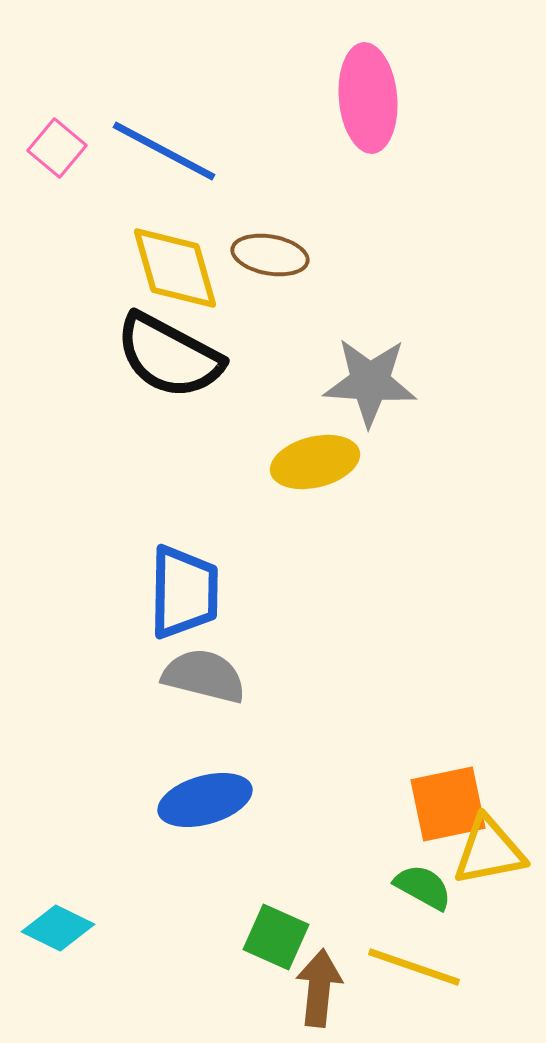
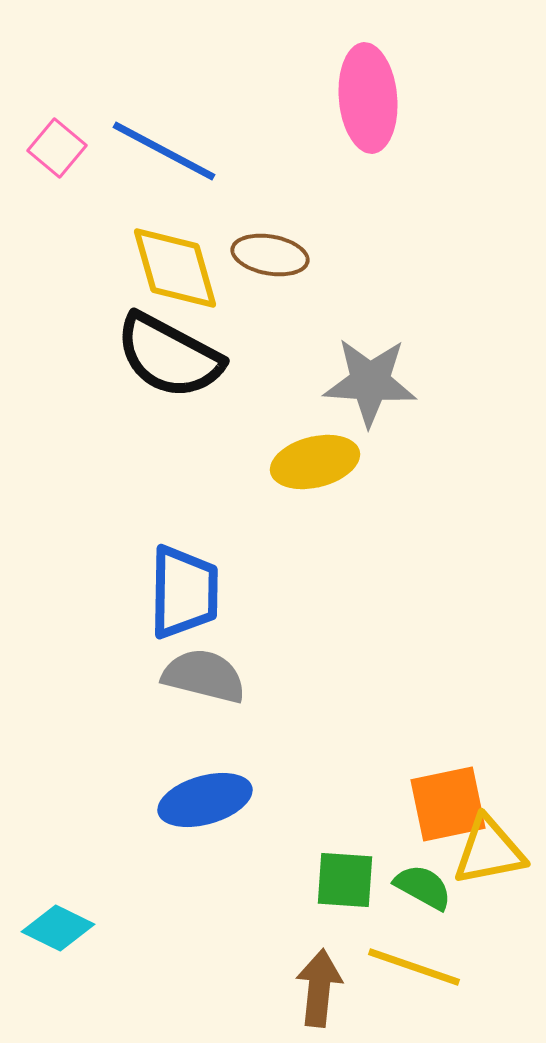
green square: moved 69 px right, 57 px up; rotated 20 degrees counterclockwise
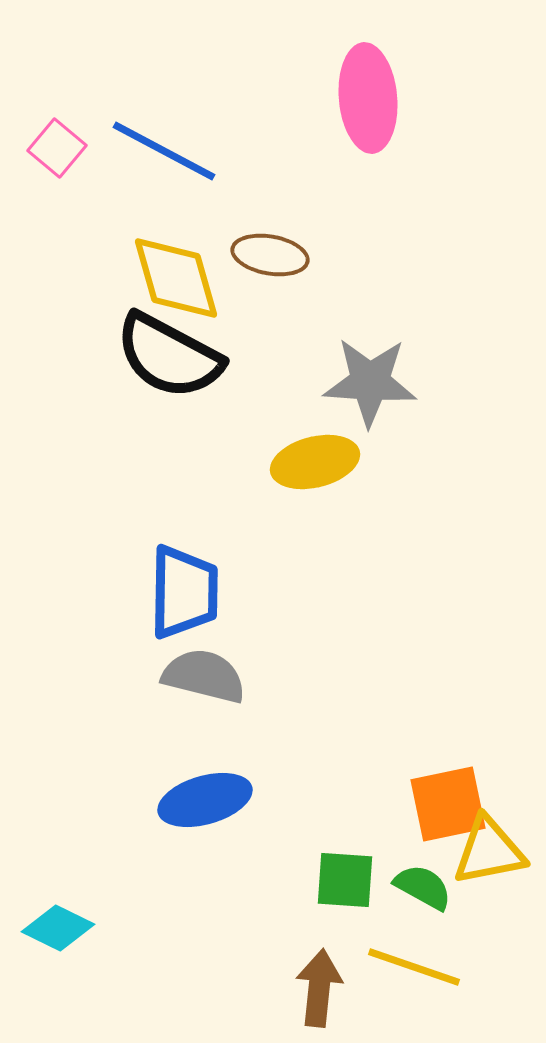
yellow diamond: moved 1 px right, 10 px down
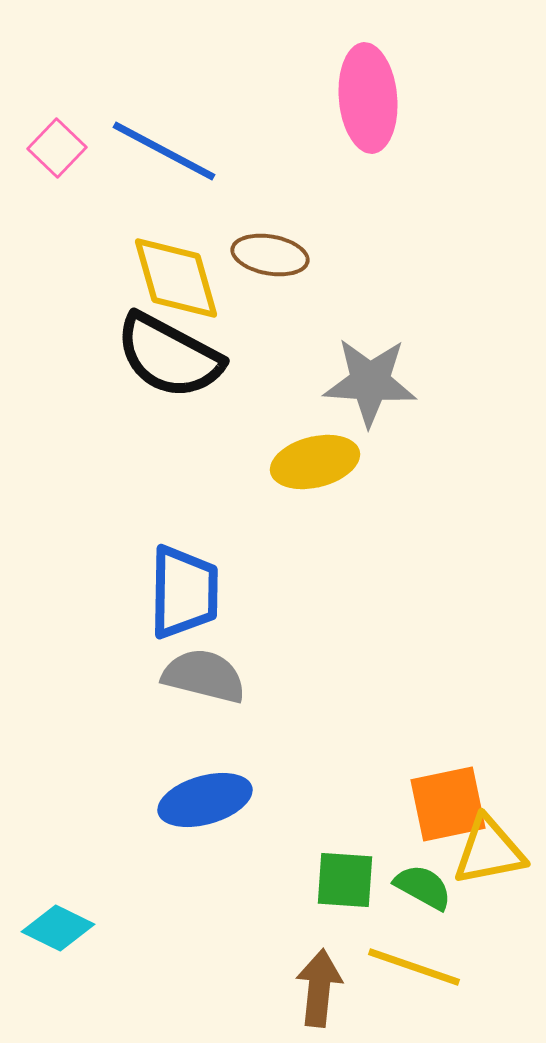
pink square: rotated 4 degrees clockwise
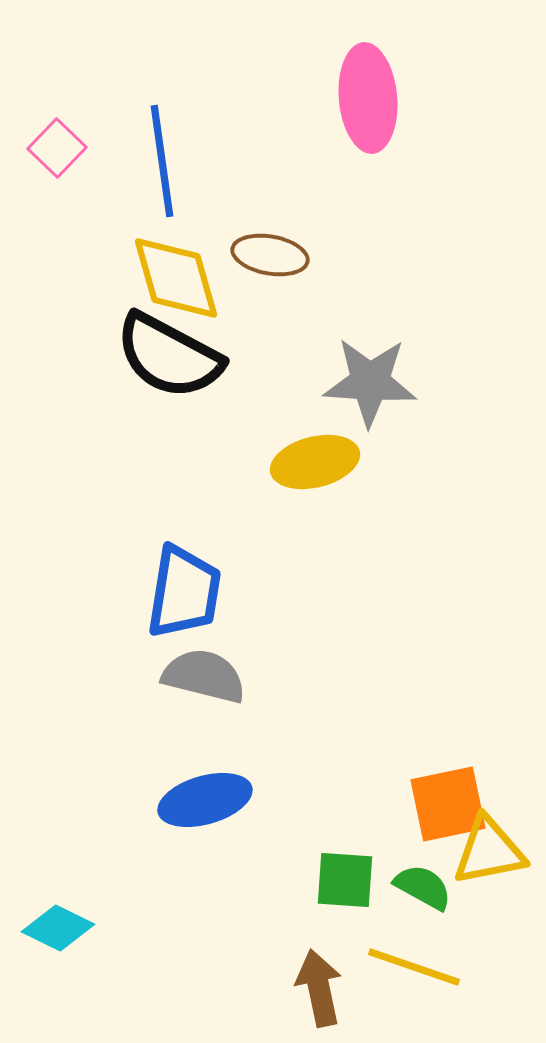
blue line: moved 2 px left, 10 px down; rotated 54 degrees clockwise
blue trapezoid: rotated 8 degrees clockwise
brown arrow: rotated 18 degrees counterclockwise
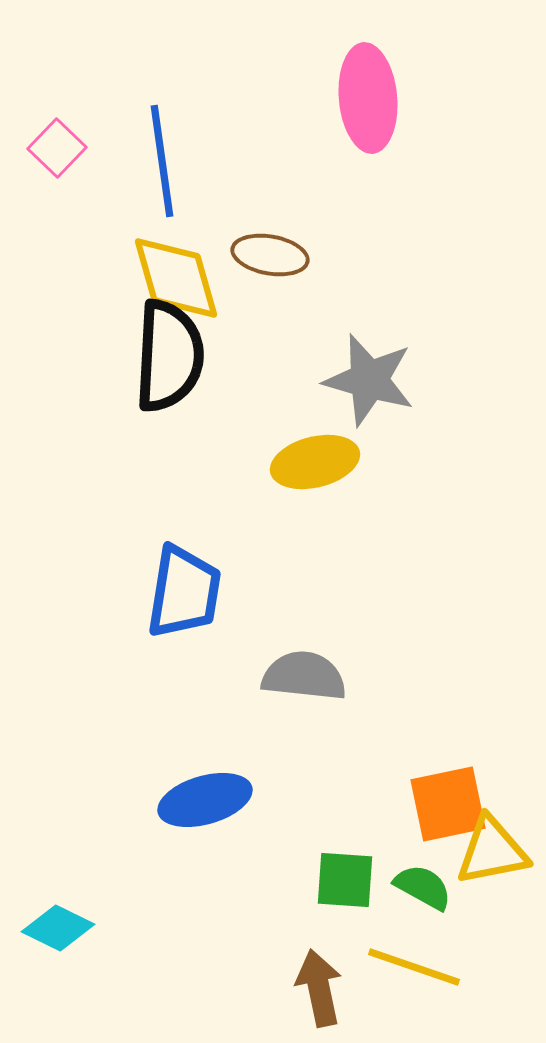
black semicircle: rotated 115 degrees counterclockwise
gray star: moved 1 px left, 2 px up; rotated 12 degrees clockwise
gray semicircle: moved 100 px right; rotated 8 degrees counterclockwise
yellow triangle: moved 3 px right
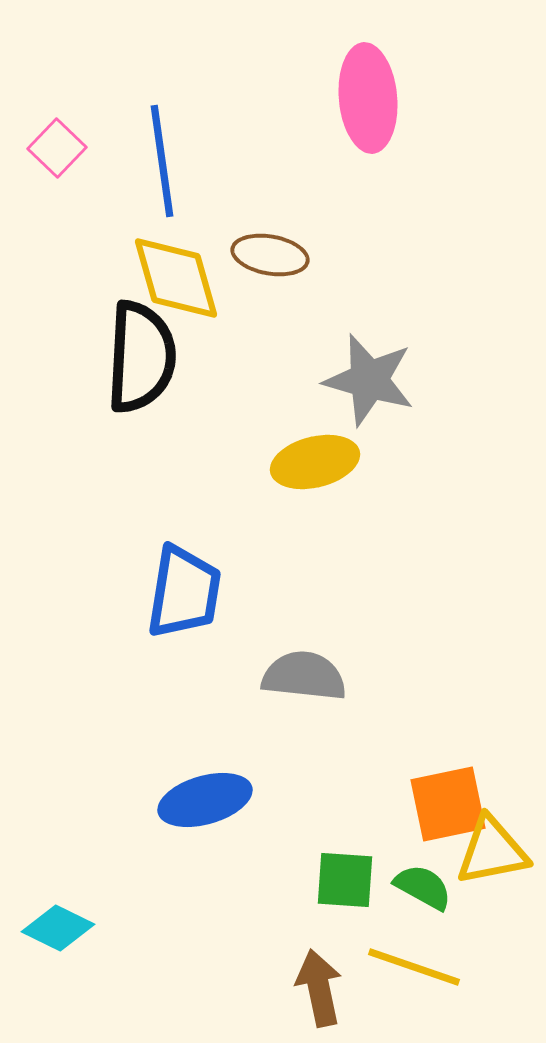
black semicircle: moved 28 px left, 1 px down
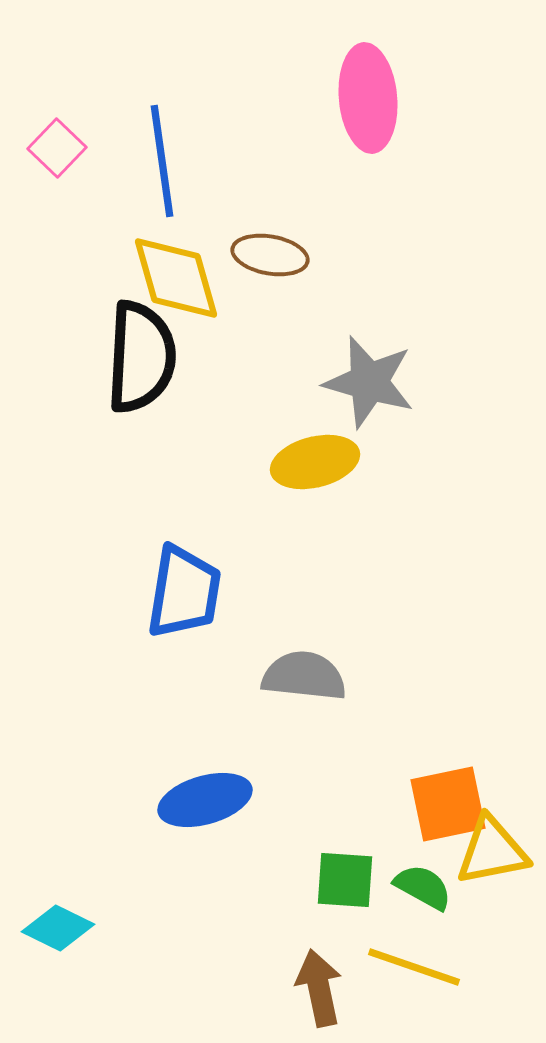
gray star: moved 2 px down
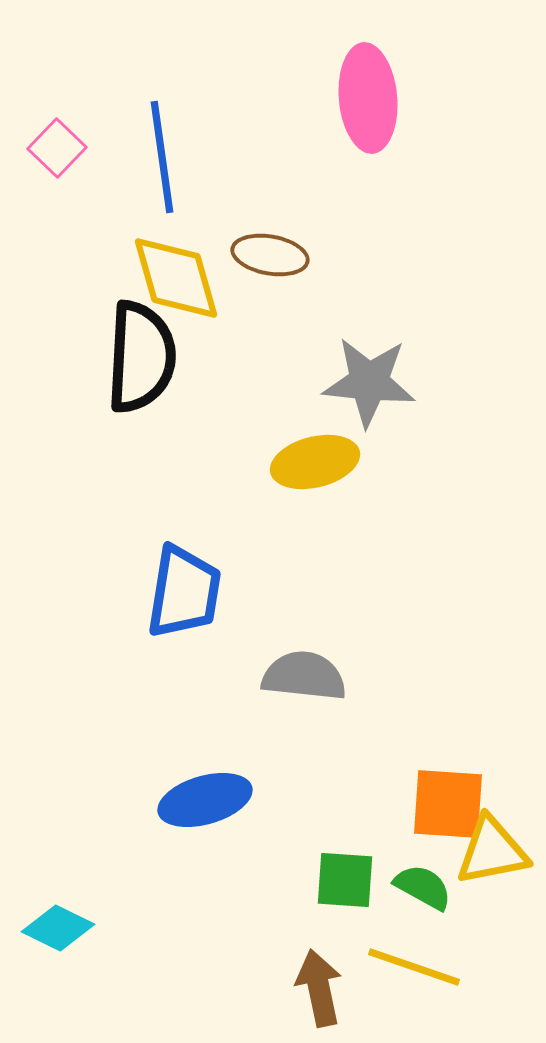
blue line: moved 4 px up
gray star: rotated 10 degrees counterclockwise
orange square: rotated 16 degrees clockwise
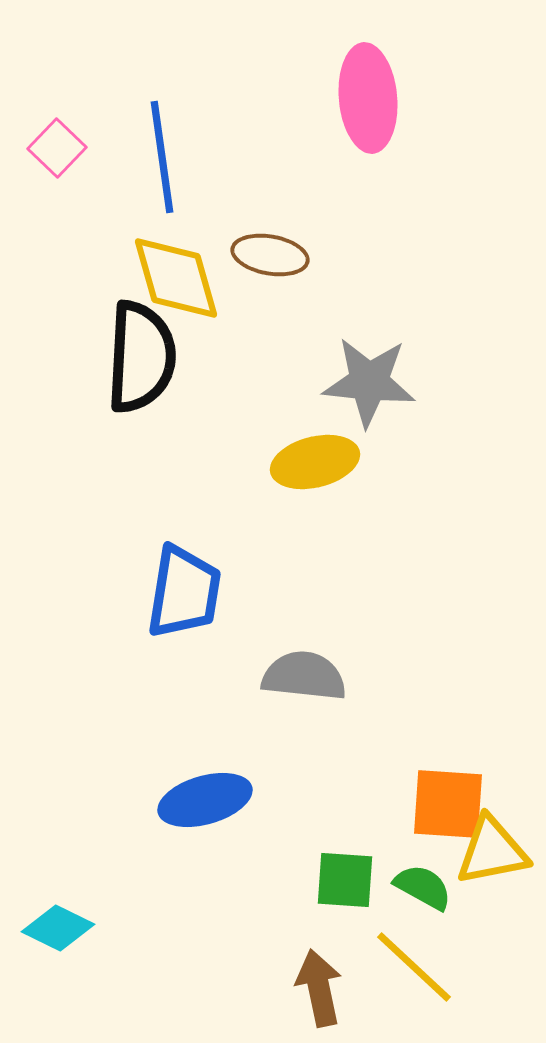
yellow line: rotated 24 degrees clockwise
